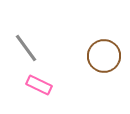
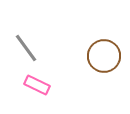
pink rectangle: moved 2 px left
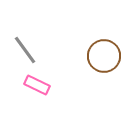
gray line: moved 1 px left, 2 px down
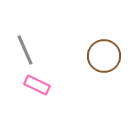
gray line: rotated 12 degrees clockwise
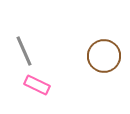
gray line: moved 1 px left, 1 px down
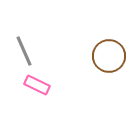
brown circle: moved 5 px right
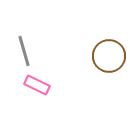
gray line: rotated 8 degrees clockwise
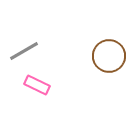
gray line: rotated 76 degrees clockwise
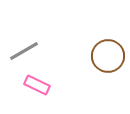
brown circle: moved 1 px left
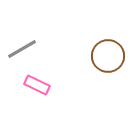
gray line: moved 2 px left, 2 px up
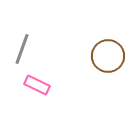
gray line: rotated 40 degrees counterclockwise
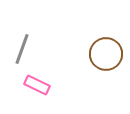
brown circle: moved 2 px left, 2 px up
